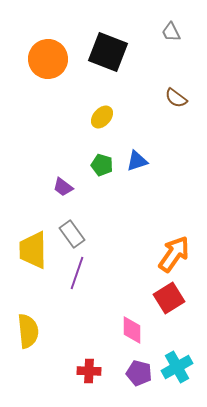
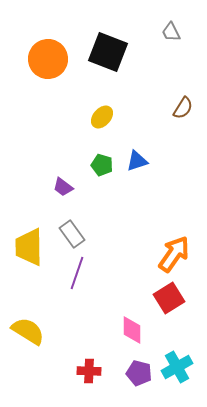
brown semicircle: moved 7 px right, 10 px down; rotated 95 degrees counterclockwise
yellow trapezoid: moved 4 px left, 3 px up
yellow semicircle: rotated 52 degrees counterclockwise
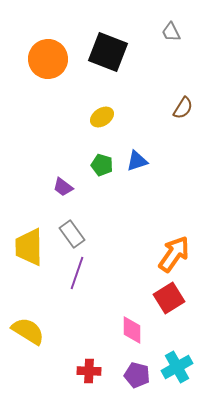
yellow ellipse: rotated 15 degrees clockwise
purple pentagon: moved 2 px left, 2 px down
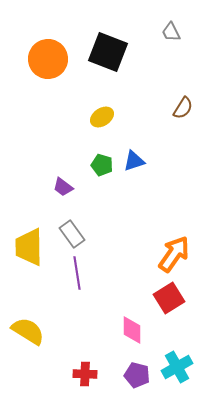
blue triangle: moved 3 px left
purple line: rotated 28 degrees counterclockwise
red cross: moved 4 px left, 3 px down
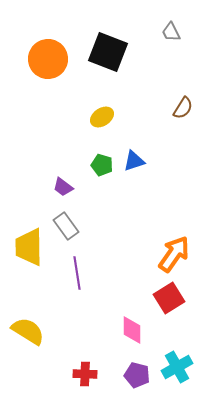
gray rectangle: moved 6 px left, 8 px up
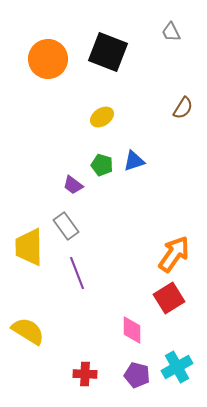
purple trapezoid: moved 10 px right, 2 px up
purple line: rotated 12 degrees counterclockwise
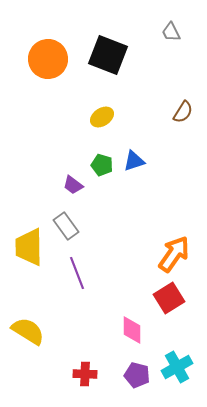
black square: moved 3 px down
brown semicircle: moved 4 px down
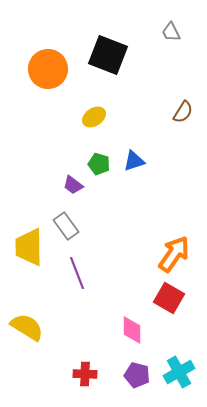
orange circle: moved 10 px down
yellow ellipse: moved 8 px left
green pentagon: moved 3 px left, 1 px up
red square: rotated 28 degrees counterclockwise
yellow semicircle: moved 1 px left, 4 px up
cyan cross: moved 2 px right, 5 px down
